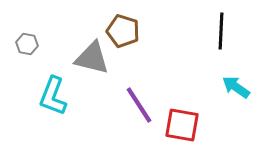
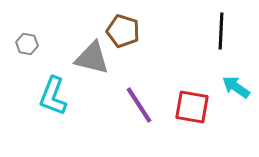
red square: moved 10 px right, 18 px up
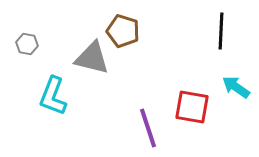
purple line: moved 9 px right, 23 px down; rotated 15 degrees clockwise
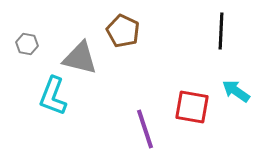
brown pentagon: rotated 8 degrees clockwise
gray triangle: moved 12 px left
cyan arrow: moved 4 px down
purple line: moved 3 px left, 1 px down
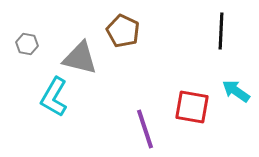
cyan L-shape: moved 1 px right, 1 px down; rotated 9 degrees clockwise
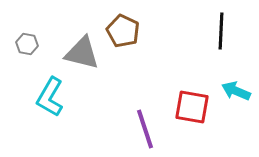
gray triangle: moved 2 px right, 5 px up
cyan arrow: rotated 12 degrees counterclockwise
cyan L-shape: moved 4 px left
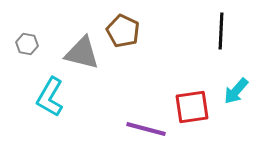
cyan arrow: rotated 72 degrees counterclockwise
red square: rotated 18 degrees counterclockwise
purple line: moved 1 px right; rotated 57 degrees counterclockwise
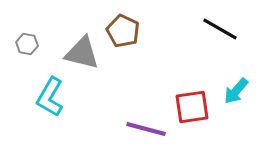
black line: moved 1 px left, 2 px up; rotated 63 degrees counterclockwise
